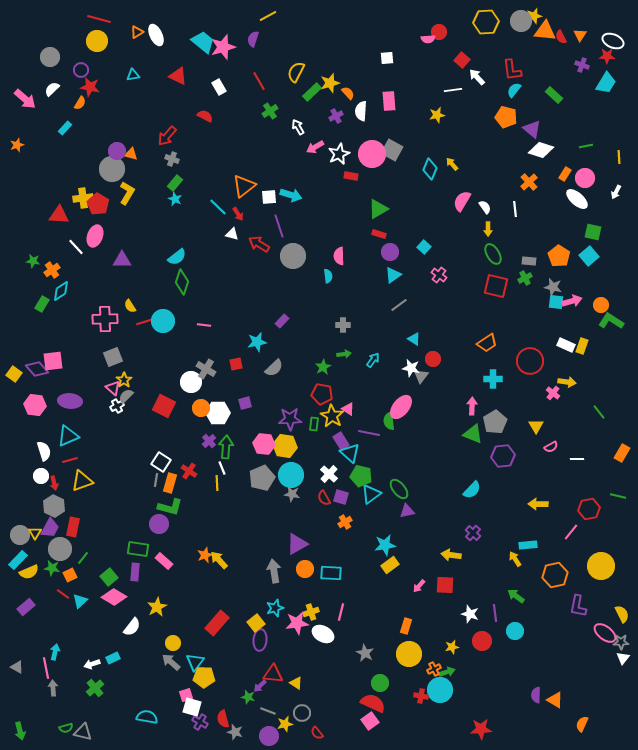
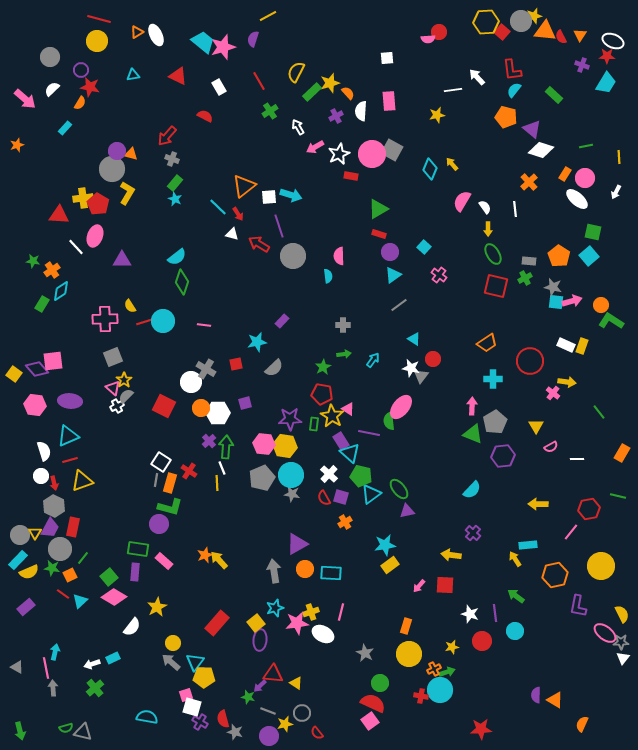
red square at (462, 60): moved 40 px right, 28 px up
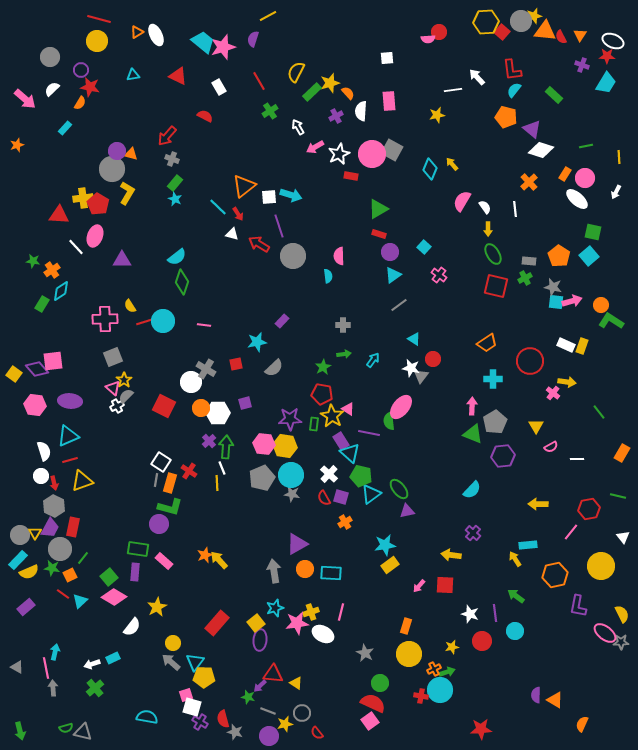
white triangle at (623, 658): moved 121 px up; rotated 16 degrees counterclockwise
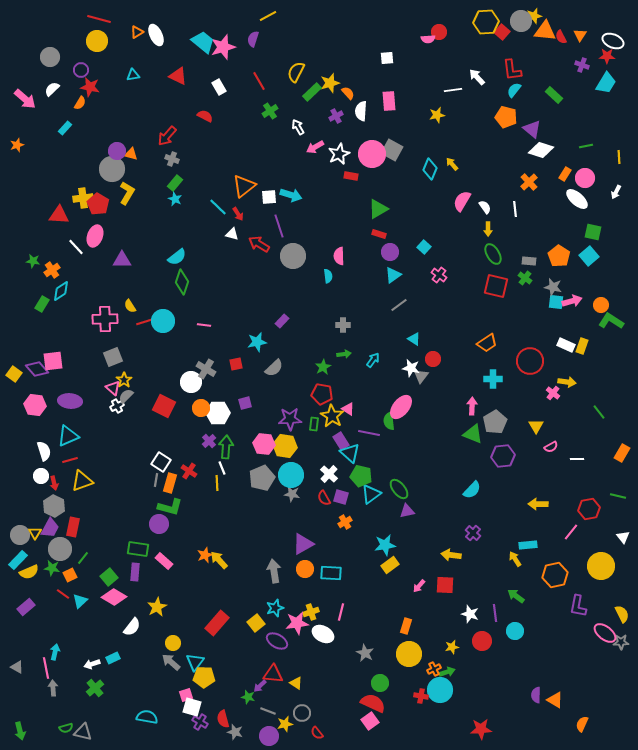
green cross at (525, 278): rotated 24 degrees counterclockwise
purple triangle at (297, 544): moved 6 px right
purple ellipse at (260, 640): moved 17 px right, 1 px down; rotated 65 degrees counterclockwise
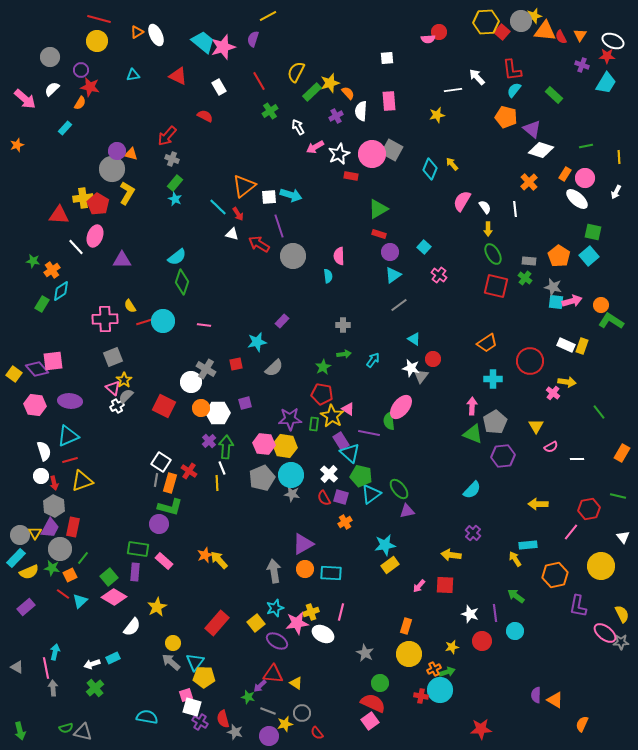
cyan rectangle at (18, 560): moved 2 px left, 2 px up
